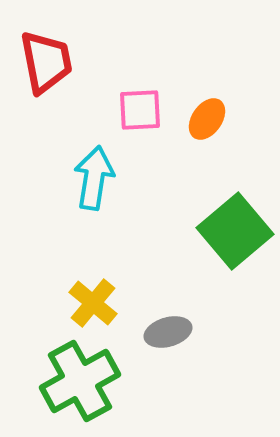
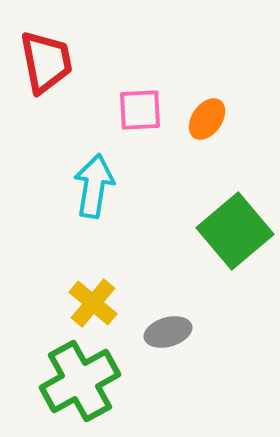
cyan arrow: moved 8 px down
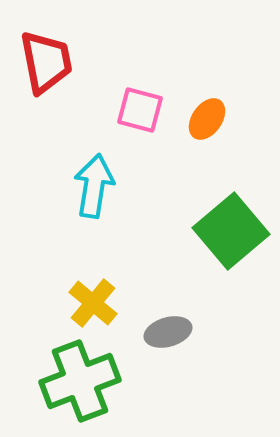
pink square: rotated 18 degrees clockwise
green square: moved 4 px left
green cross: rotated 8 degrees clockwise
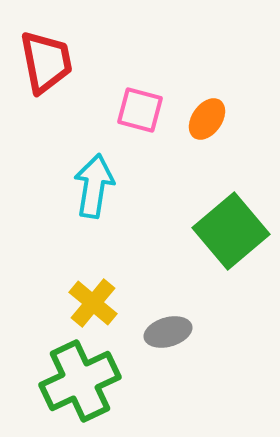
green cross: rotated 4 degrees counterclockwise
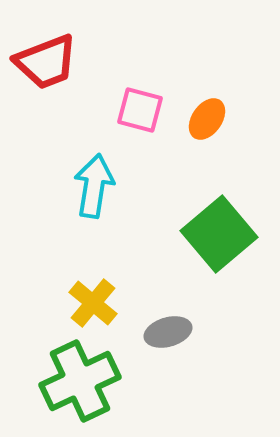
red trapezoid: rotated 80 degrees clockwise
green square: moved 12 px left, 3 px down
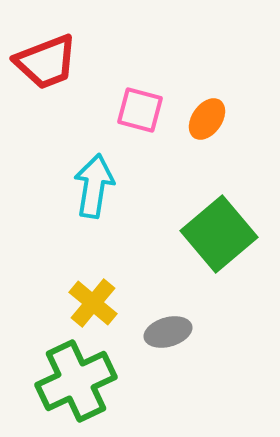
green cross: moved 4 px left
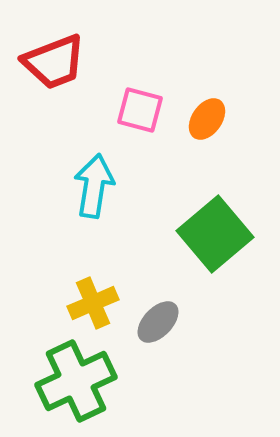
red trapezoid: moved 8 px right
green square: moved 4 px left
yellow cross: rotated 27 degrees clockwise
gray ellipse: moved 10 px left, 10 px up; rotated 30 degrees counterclockwise
